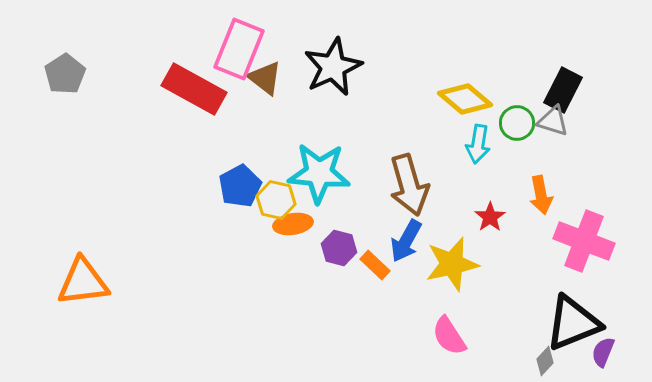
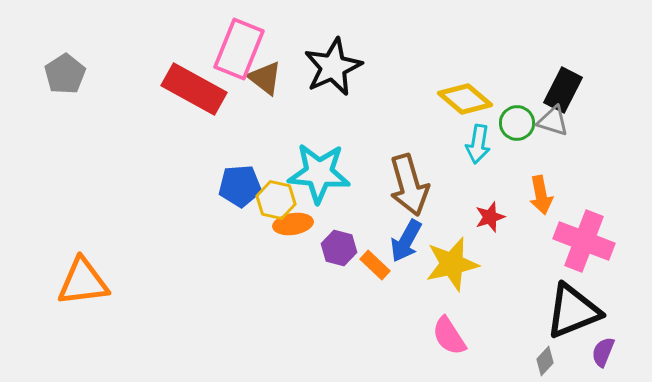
blue pentagon: rotated 24 degrees clockwise
red star: rotated 16 degrees clockwise
black triangle: moved 12 px up
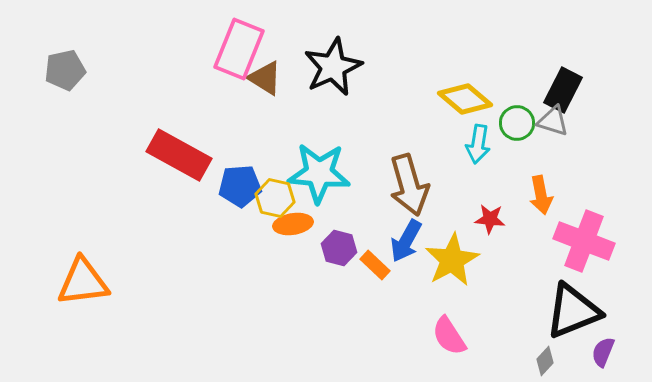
gray pentagon: moved 4 px up; rotated 21 degrees clockwise
brown triangle: rotated 6 degrees counterclockwise
red rectangle: moved 15 px left, 66 px down
yellow hexagon: moved 1 px left, 2 px up
red star: moved 2 px down; rotated 24 degrees clockwise
yellow star: moved 4 px up; rotated 16 degrees counterclockwise
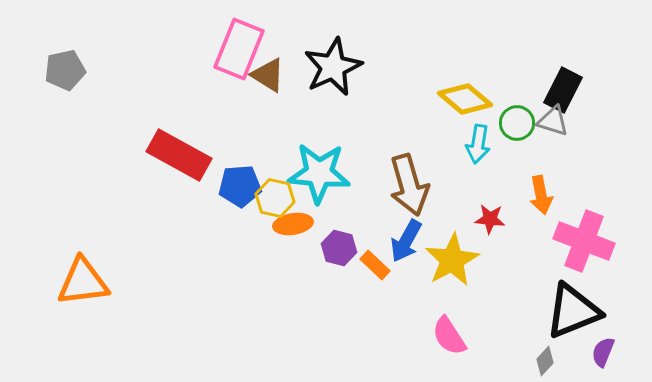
brown triangle: moved 3 px right, 3 px up
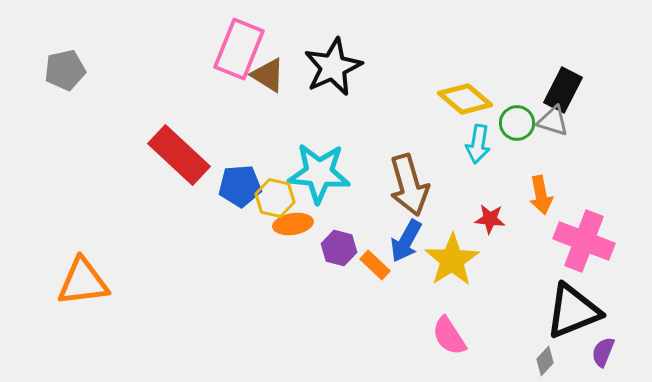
red rectangle: rotated 14 degrees clockwise
yellow star: rotated 4 degrees counterclockwise
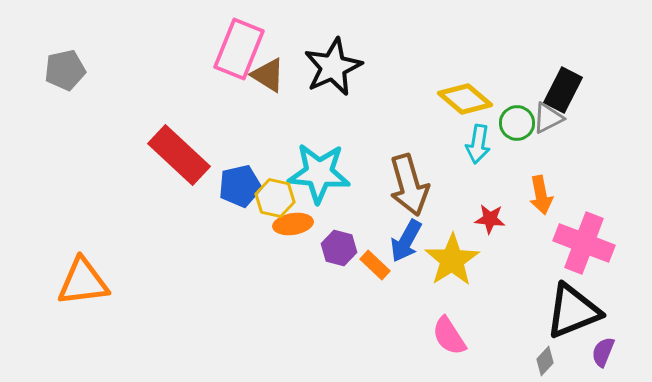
gray triangle: moved 5 px left, 3 px up; rotated 44 degrees counterclockwise
blue pentagon: rotated 9 degrees counterclockwise
pink cross: moved 2 px down
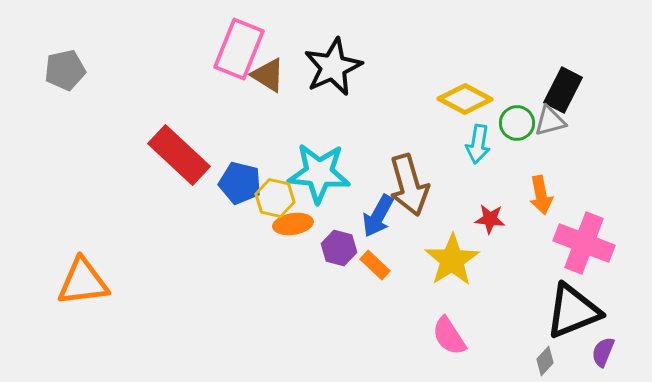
yellow diamond: rotated 12 degrees counterclockwise
gray triangle: moved 2 px right, 3 px down; rotated 12 degrees clockwise
blue pentagon: moved 3 px up; rotated 27 degrees clockwise
blue arrow: moved 28 px left, 25 px up
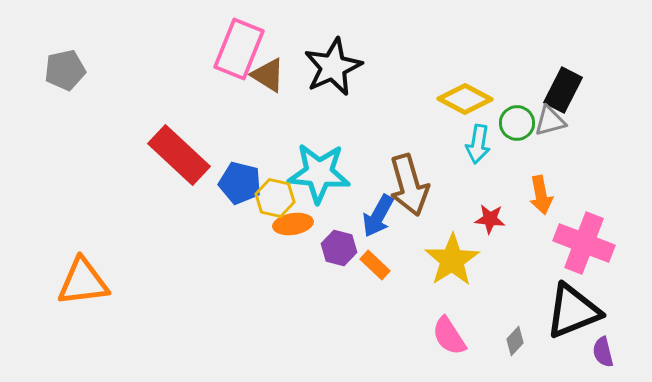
purple semicircle: rotated 36 degrees counterclockwise
gray diamond: moved 30 px left, 20 px up
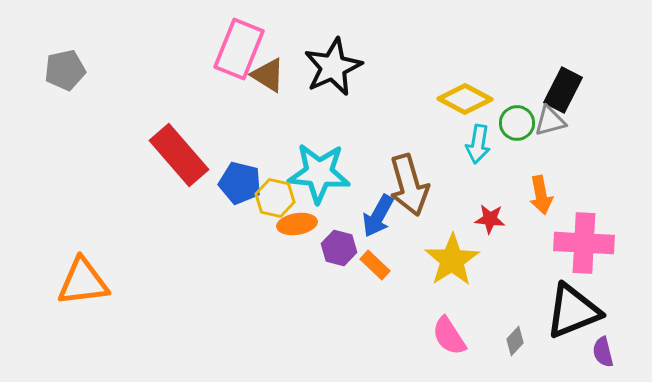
red rectangle: rotated 6 degrees clockwise
orange ellipse: moved 4 px right
pink cross: rotated 18 degrees counterclockwise
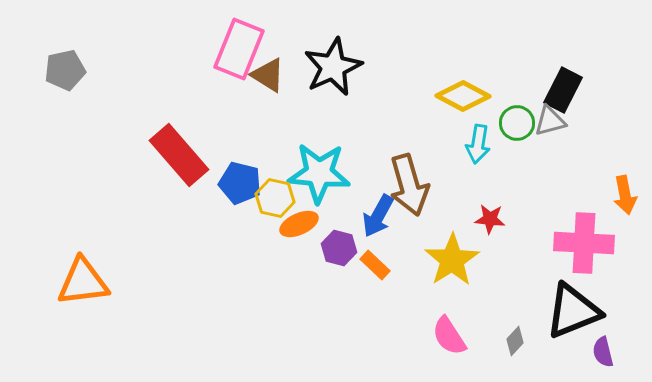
yellow diamond: moved 2 px left, 3 px up
orange arrow: moved 84 px right
orange ellipse: moved 2 px right; rotated 15 degrees counterclockwise
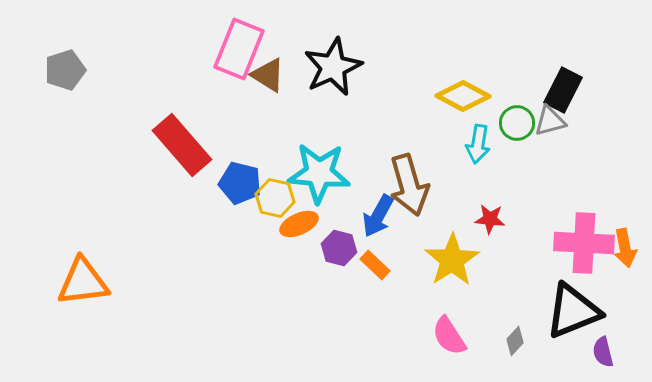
gray pentagon: rotated 6 degrees counterclockwise
red rectangle: moved 3 px right, 10 px up
orange arrow: moved 53 px down
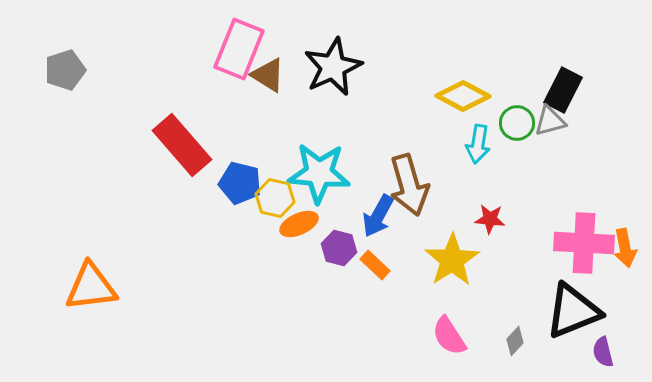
orange triangle: moved 8 px right, 5 px down
